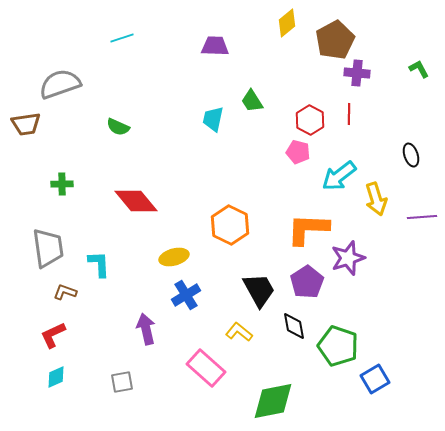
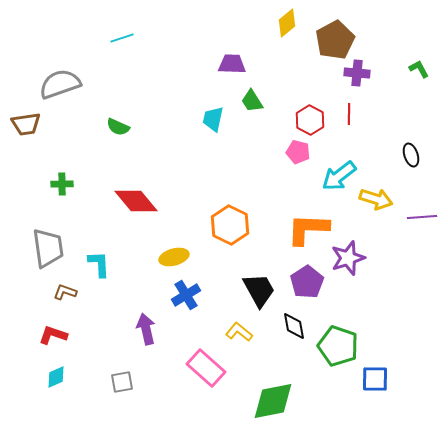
purple trapezoid: moved 17 px right, 18 px down
yellow arrow: rotated 56 degrees counterclockwise
red L-shape: rotated 44 degrees clockwise
blue square: rotated 32 degrees clockwise
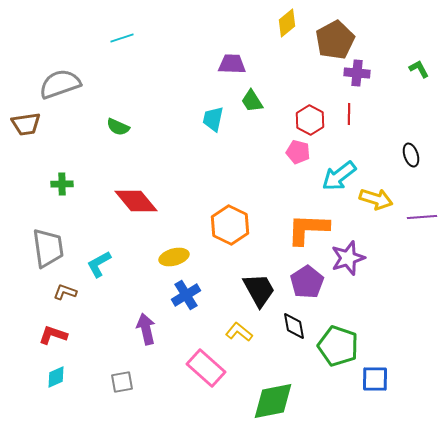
cyan L-shape: rotated 116 degrees counterclockwise
